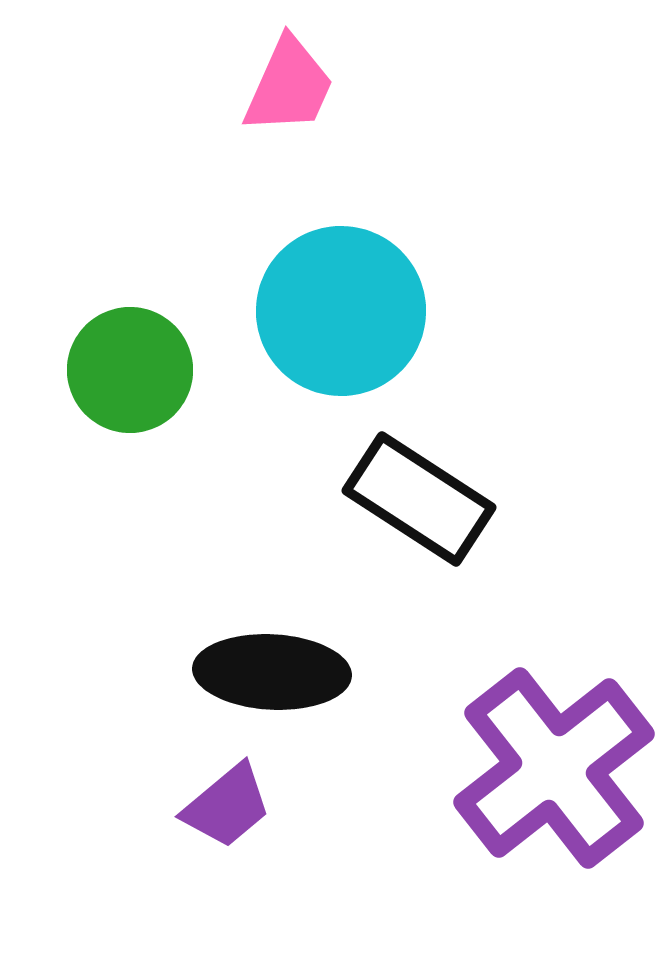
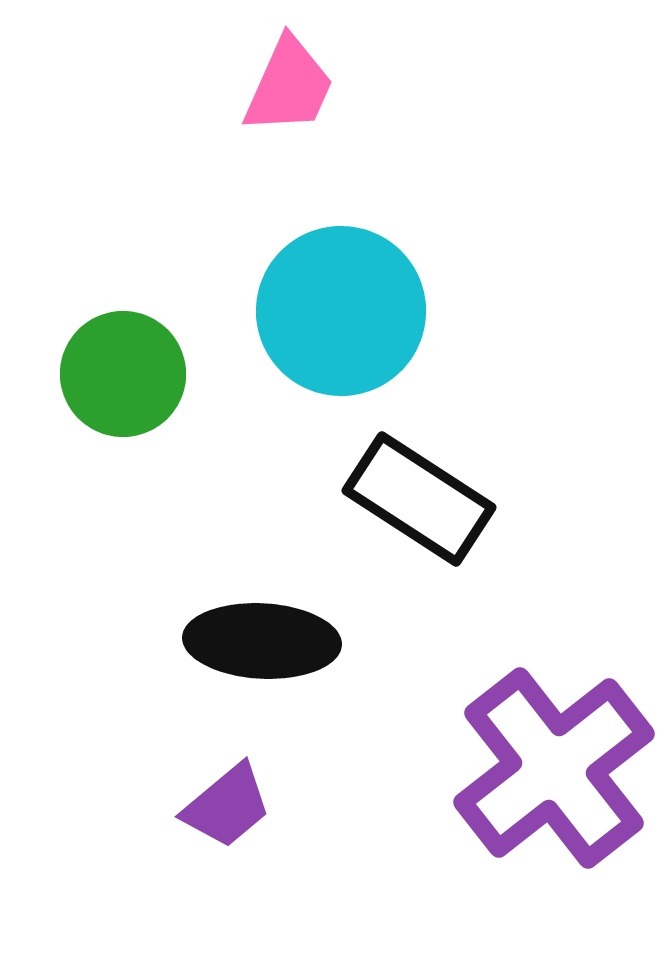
green circle: moved 7 px left, 4 px down
black ellipse: moved 10 px left, 31 px up
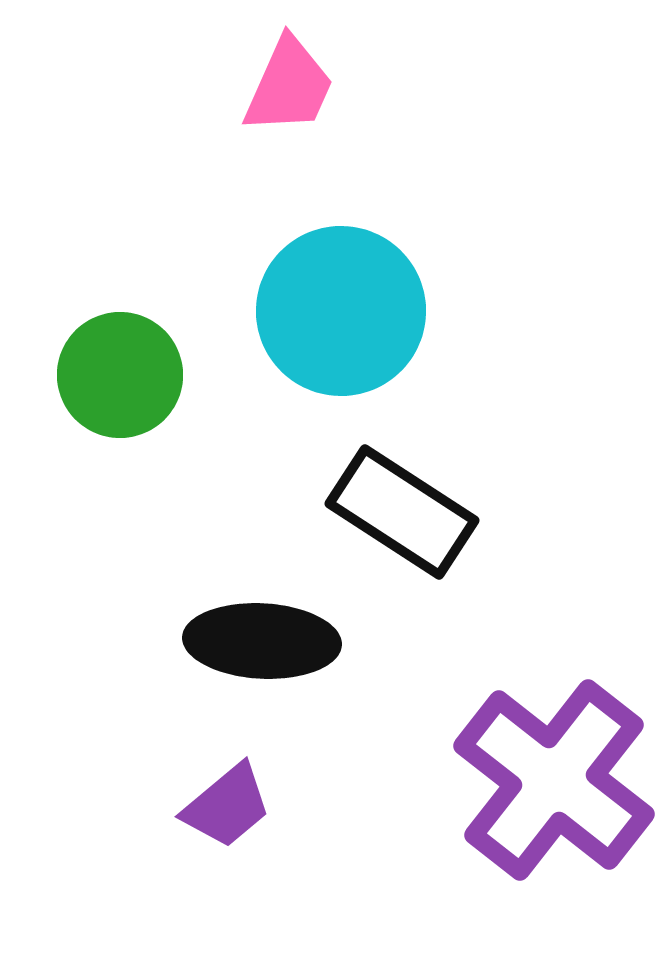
green circle: moved 3 px left, 1 px down
black rectangle: moved 17 px left, 13 px down
purple cross: moved 12 px down; rotated 14 degrees counterclockwise
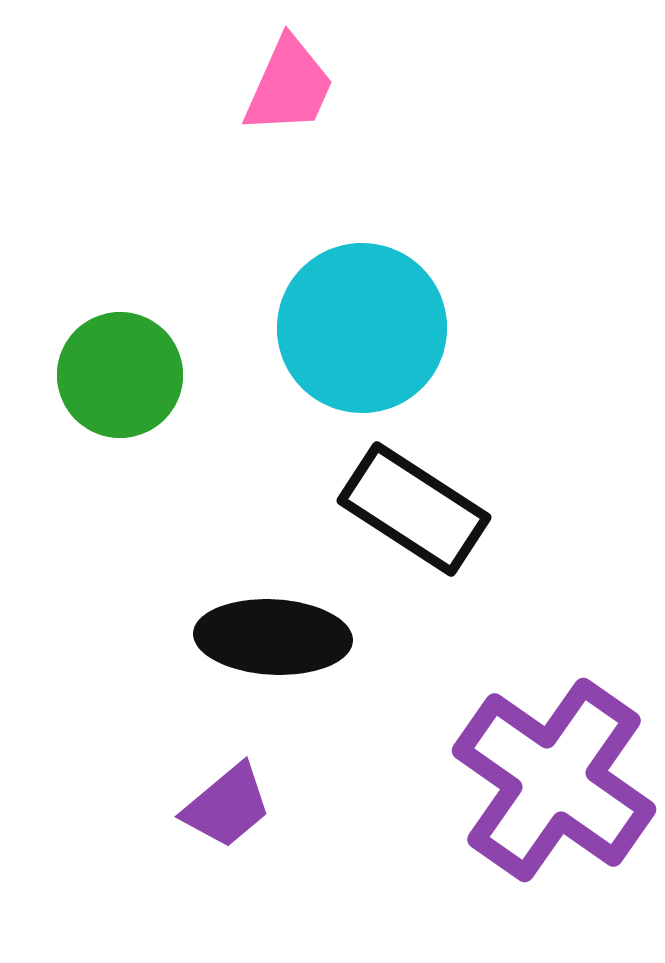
cyan circle: moved 21 px right, 17 px down
black rectangle: moved 12 px right, 3 px up
black ellipse: moved 11 px right, 4 px up
purple cross: rotated 3 degrees counterclockwise
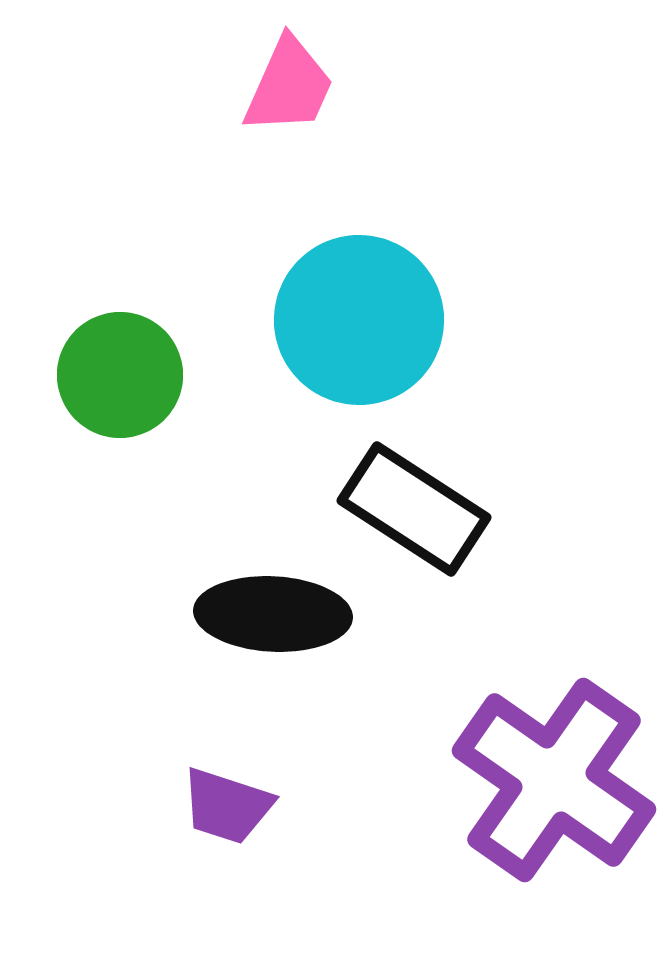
cyan circle: moved 3 px left, 8 px up
black ellipse: moved 23 px up
purple trapezoid: rotated 58 degrees clockwise
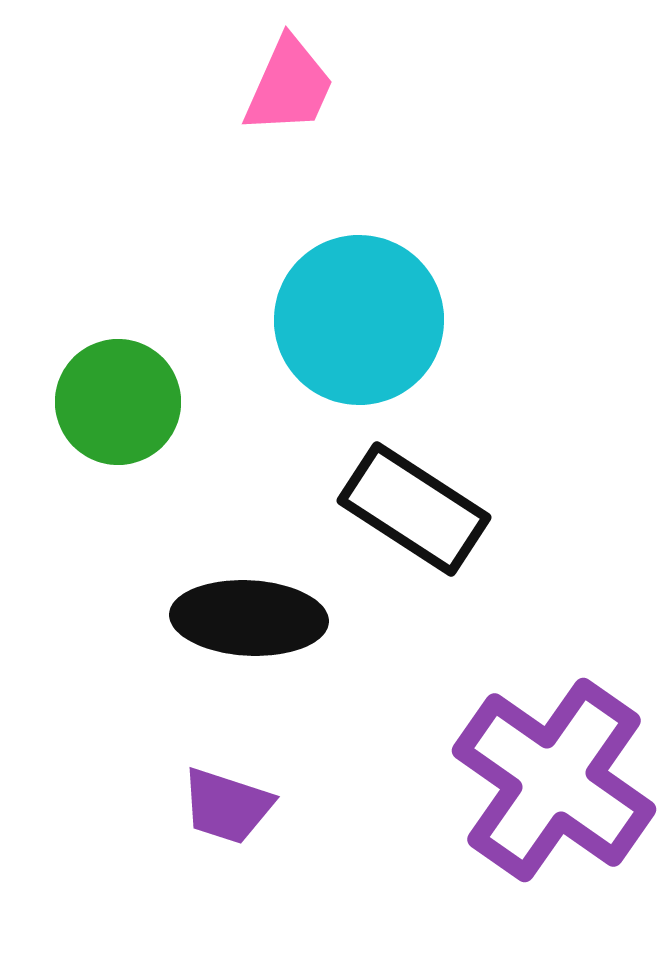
green circle: moved 2 px left, 27 px down
black ellipse: moved 24 px left, 4 px down
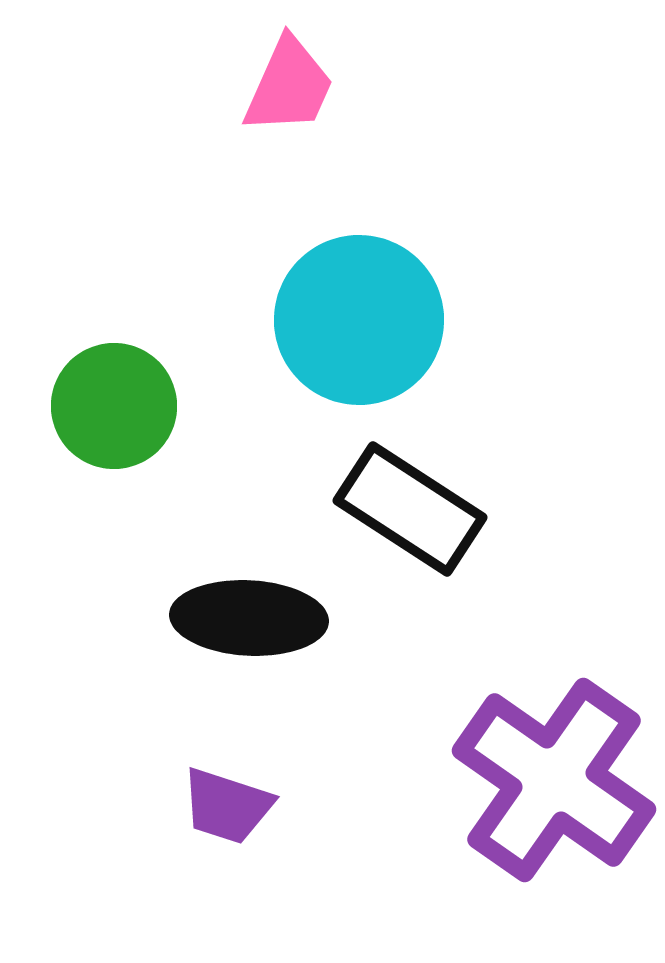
green circle: moved 4 px left, 4 px down
black rectangle: moved 4 px left
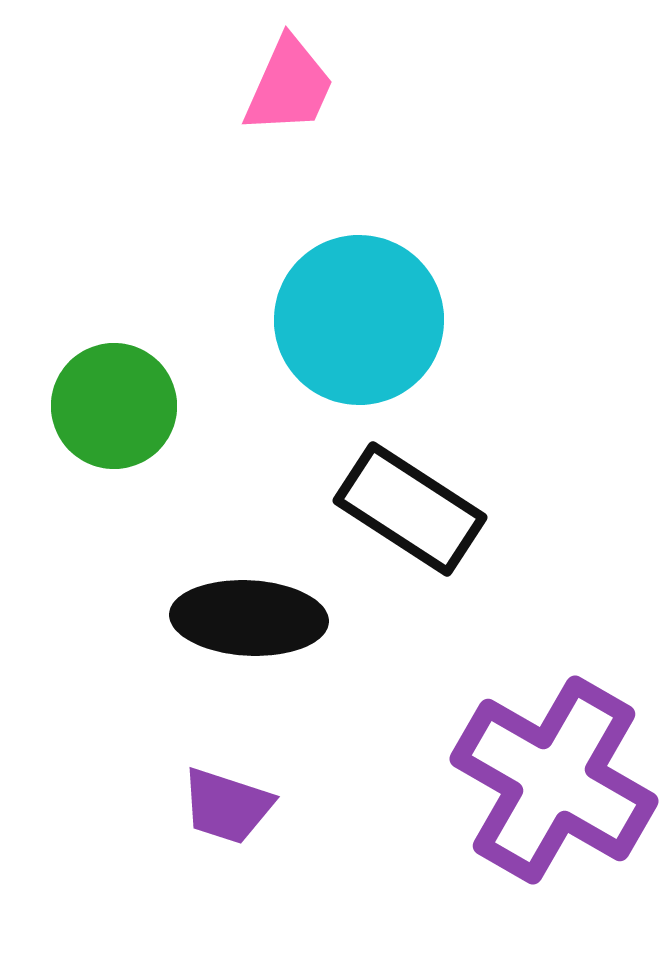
purple cross: rotated 5 degrees counterclockwise
